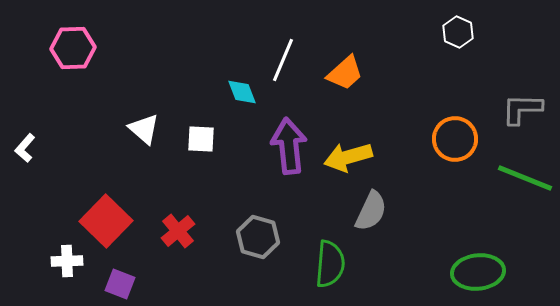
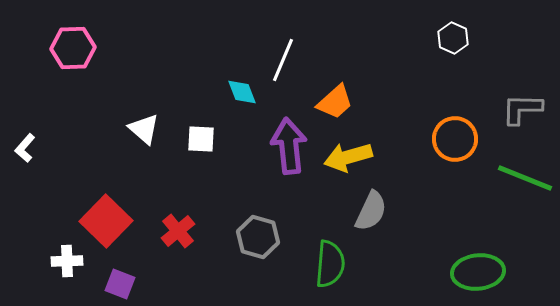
white hexagon: moved 5 px left, 6 px down
orange trapezoid: moved 10 px left, 29 px down
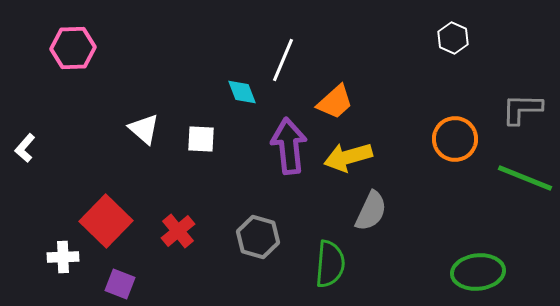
white cross: moved 4 px left, 4 px up
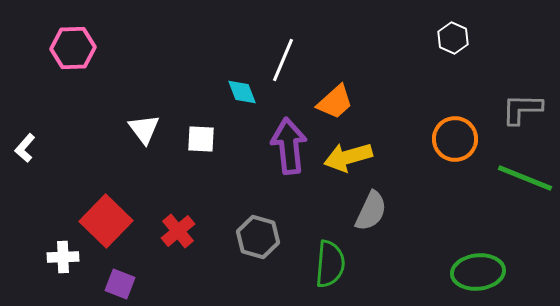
white triangle: rotated 12 degrees clockwise
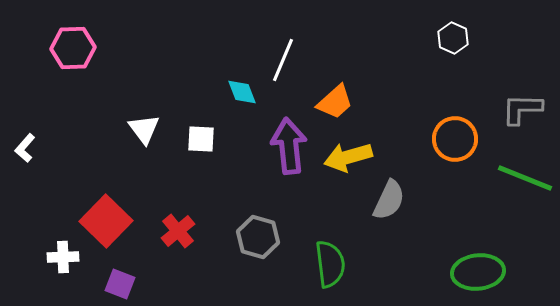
gray semicircle: moved 18 px right, 11 px up
green semicircle: rotated 12 degrees counterclockwise
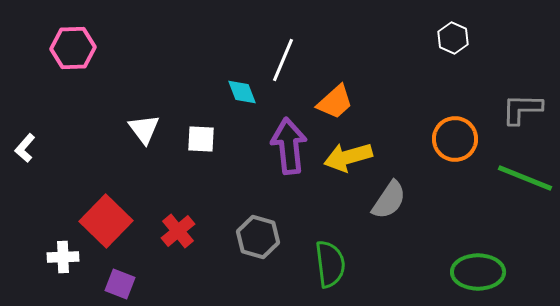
gray semicircle: rotated 9 degrees clockwise
green ellipse: rotated 6 degrees clockwise
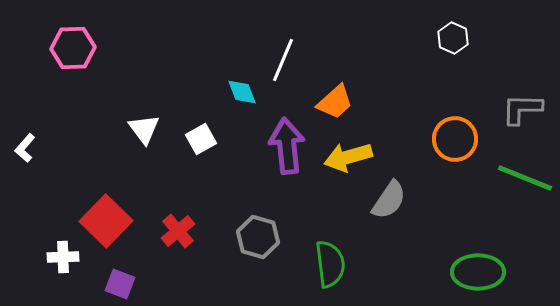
white square: rotated 32 degrees counterclockwise
purple arrow: moved 2 px left
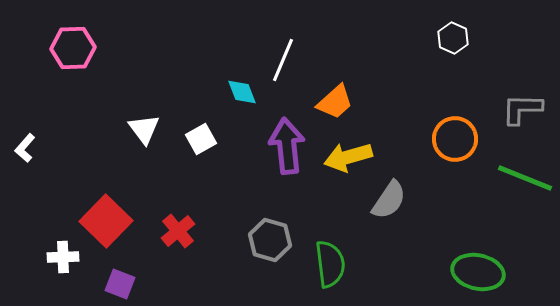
gray hexagon: moved 12 px right, 3 px down
green ellipse: rotated 12 degrees clockwise
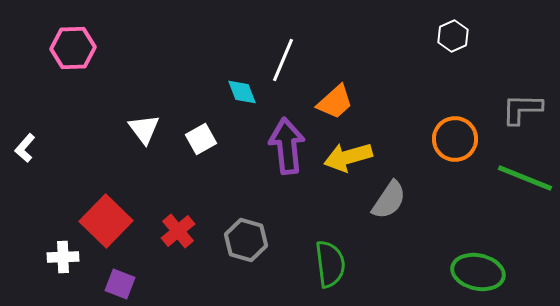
white hexagon: moved 2 px up; rotated 12 degrees clockwise
gray hexagon: moved 24 px left
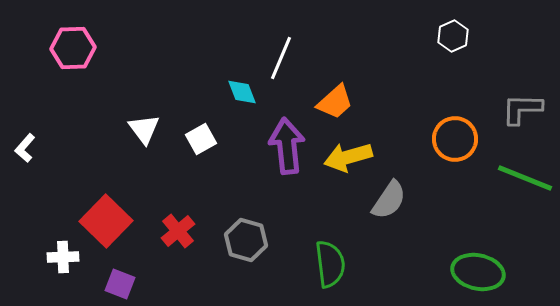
white line: moved 2 px left, 2 px up
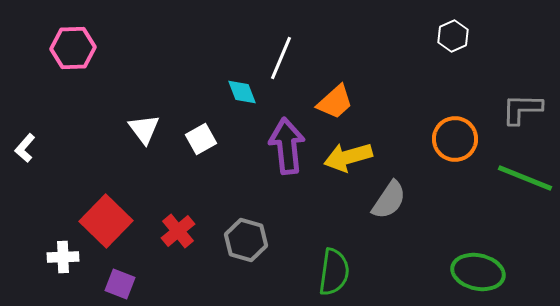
green semicircle: moved 4 px right, 8 px down; rotated 15 degrees clockwise
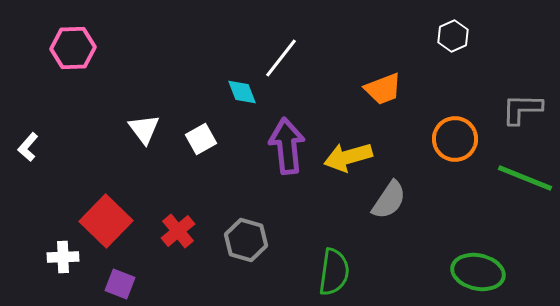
white line: rotated 15 degrees clockwise
orange trapezoid: moved 48 px right, 13 px up; rotated 21 degrees clockwise
white L-shape: moved 3 px right, 1 px up
